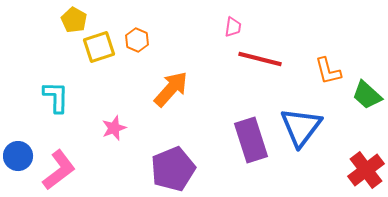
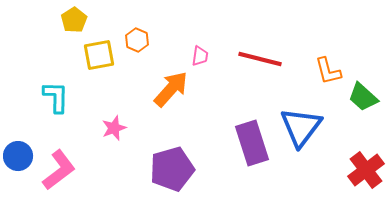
yellow pentagon: rotated 10 degrees clockwise
pink trapezoid: moved 33 px left, 29 px down
yellow square: moved 8 px down; rotated 8 degrees clockwise
green trapezoid: moved 4 px left, 2 px down
purple rectangle: moved 1 px right, 3 px down
purple pentagon: moved 1 px left; rotated 6 degrees clockwise
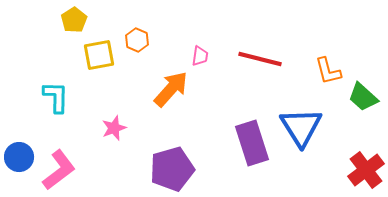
blue triangle: rotated 9 degrees counterclockwise
blue circle: moved 1 px right, 1 px down
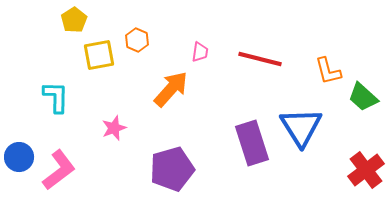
pink trapezoid: moved 4 px up
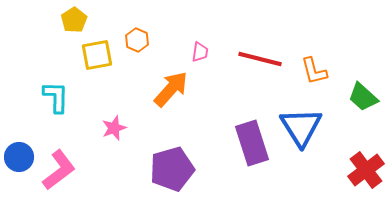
yellow square: moved 2 px left
orange L-shape: moved 14 px left
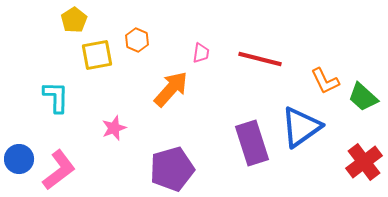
pink trapezoid: moved 1 px right, 1 px down
orange L-shape: moved 11 px right, 10 px down; rotated 12 degrees counterclockwise
blue triangle: rotated 27 degrees clockwise
blue circle: moved 2 px down
red cross: moved 2 px left, 8 px up
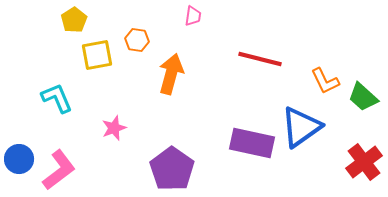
orange hexagon: rotated 15 degrees counterclockwise
pink trapezoid: moved 8 px left, 37 px up
orange arrow: moved 15 px up; rotated 27 degrees counterclockwise
cyan L-shape: moved 1 px right, 1 px down; rotated 24 degrees counterclockwise
purple rectangle: rotated 60 degrees counterclockwise
purple pentagon: rotated 21 degrees counterclockwise
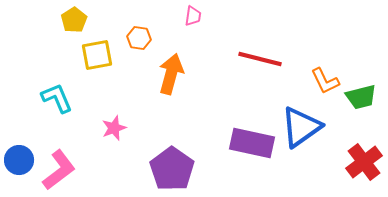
orange hexagon: moved 2 px right, 2 px up
green trapezoid: moved 2 px left; rotated 56 degrees counterclockwise
blue circle: moved 1 px down
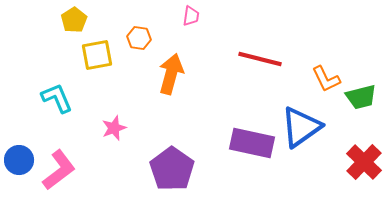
pink trapezoid: moved 2 px left
orange L-shape: moved 1 px right, 2 px up
red cross: rotated 9 degrees counterclockwise
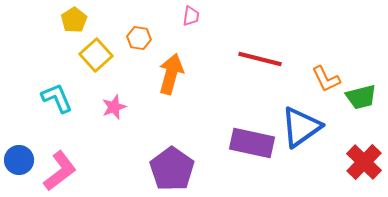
yellow square: moved 1 px left; rotated 32 degrees counterclockwise
pink star: moved 21 px up
pink L-shape: moved 1 px right, 1 px down
